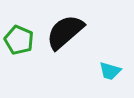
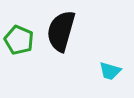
black semicircle: moved 4 px left, 1 px up; rotated 33 degrees counterclockwise
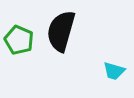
cyan trapezoid: moved 4 px right
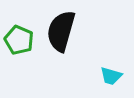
cyan trapezoid: moved 3 px left, 5 px down
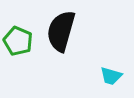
green pentagon: moved 1 px left, 1 px down
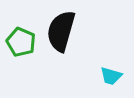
green pentagon: moved 3 px right, 1 px down
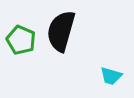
green pentagon: moved 2 px up
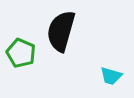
green pentagon: moved 13 px down
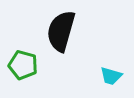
green pentagon: moved 2 px right, 12 px down; rotated 8 degrees counterclockwise
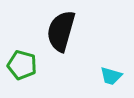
green pentagon: moved 1 px left
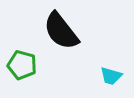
black semicircle: rotated 54 degrees counterclockwise
